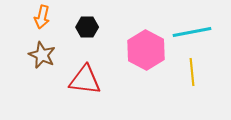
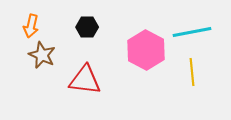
orange arrow: moved 11 px left, 9 px down
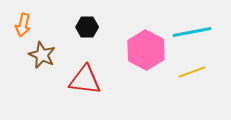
orange arrow: moved 8 px left, 1 px up
yellow line: rotated 76 degrees clockwise
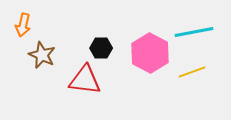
black hexagon: moved 14 px right, 21 px down
cyan line: moved 2 px right
pink hexagon: moved 4 px right, 3 px down
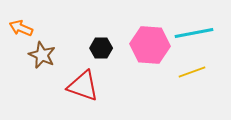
orange arrow: moved 2 px left, 3 px down; rotated 100 degrees clockwise
cyan line: moved 1 px down
pink hexagon: moved 8 px up; rotated 24 degrees counterclockwise
red triangle: moved 2 px left, 6 px down; rotated 12 degrees clockwise
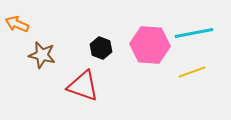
orange arrow: moved 4 px left, 4 px up
black hexagon: rotated 20 degrees clockwise
brown star: rotated 12 degrees counterclockwise
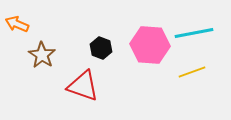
brown star: rotated 20 degrees clockwise
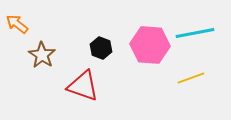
orange arrow: rotated 15 degrees clockwise
cyan line: moved 1 px right
yellow line: moved 1 px left, 6 px down
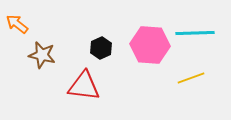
cyan line: rotated 9 degrees clockwise
black hexagon: rotated 15 degrees clockwise
brown star: rotated 20 degrees counterclockwise
red triangle: moved 1 px right; rotated 12 degrees counterclockwise
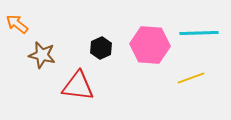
cyan line: moved 4 px right
red triangle: moved 6 px left
